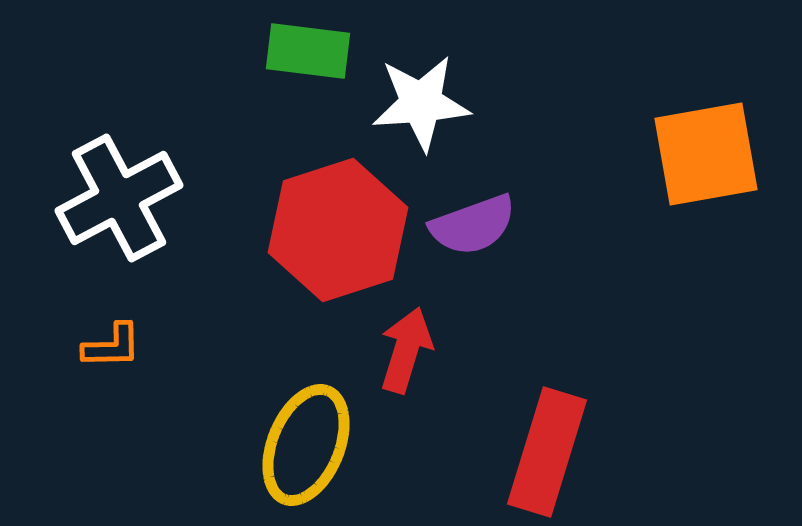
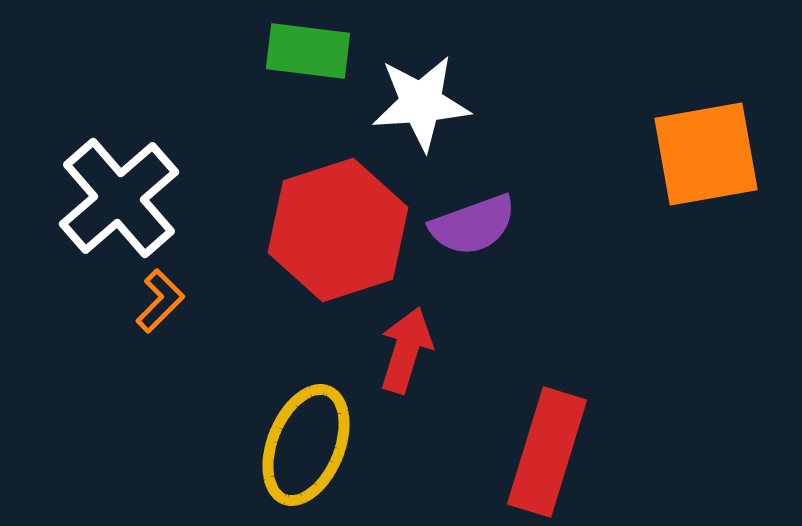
white cross: rotated 13 degrees counterclockwise
orange L-shape: moved 48 px right, 45 px up; rotated 44 degrees counterclockwise
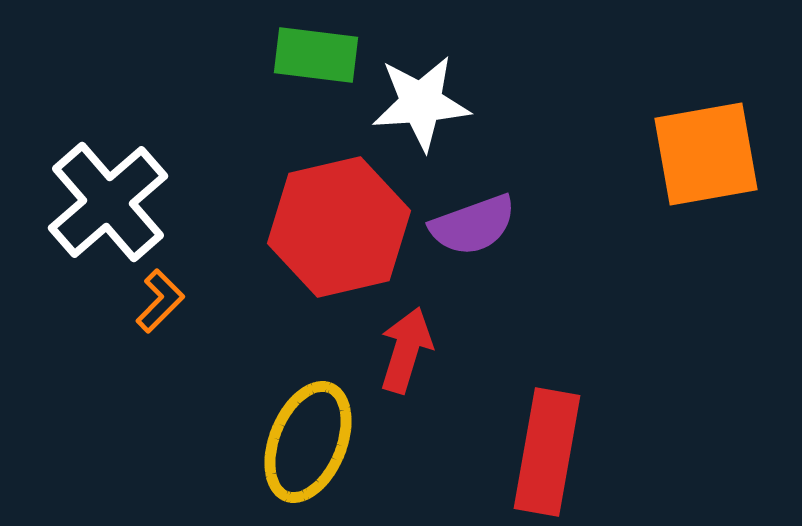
green rectangle: moved 8 px right, 4 px down
white cross: moved 11 px left, 4 px down
red hexagon: moved 1 px right, 3 px up; rotated 5 degrees clockwise
yellow ellipse: moved 2 px right, 3 px up
red rectangle: rotated 7 degrees counterclockwise
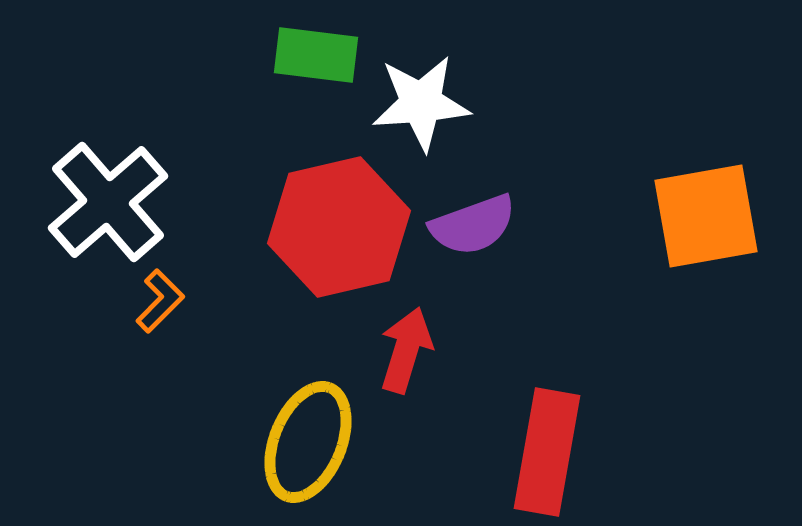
orange square: moved 62 px down
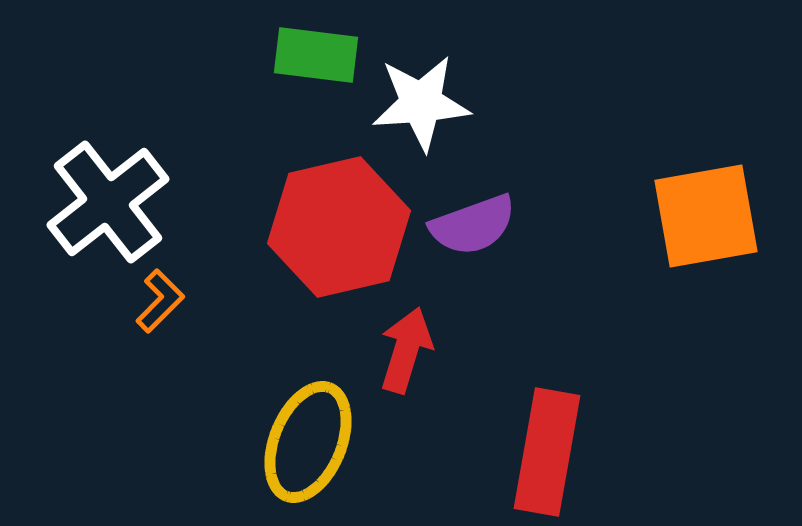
white cross: rotated 3 degrees clockwise
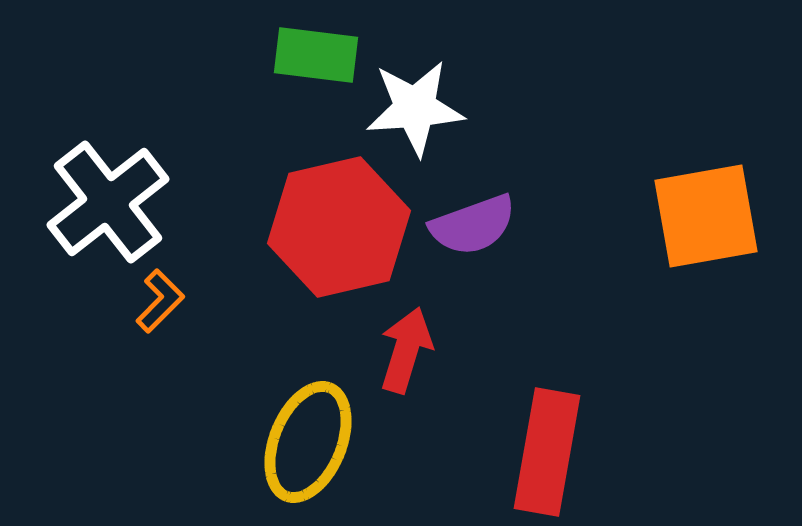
white star: moved 6 px left, 5 px down
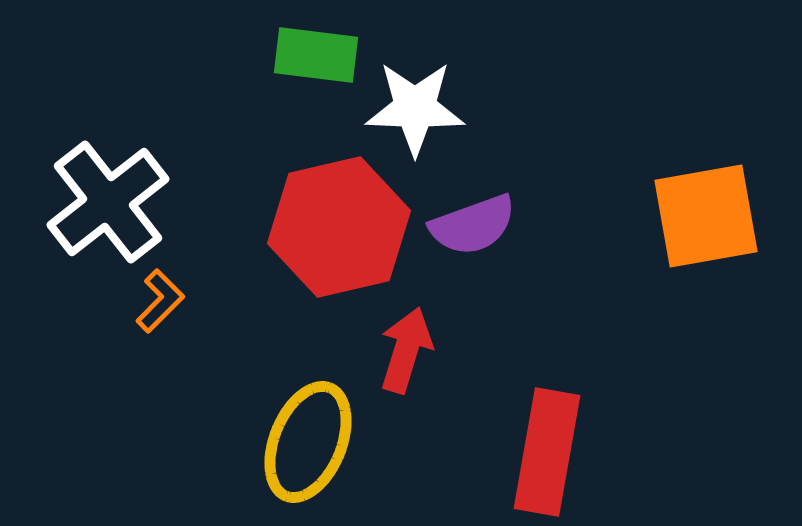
white star: rotated 6 degrees clockwise
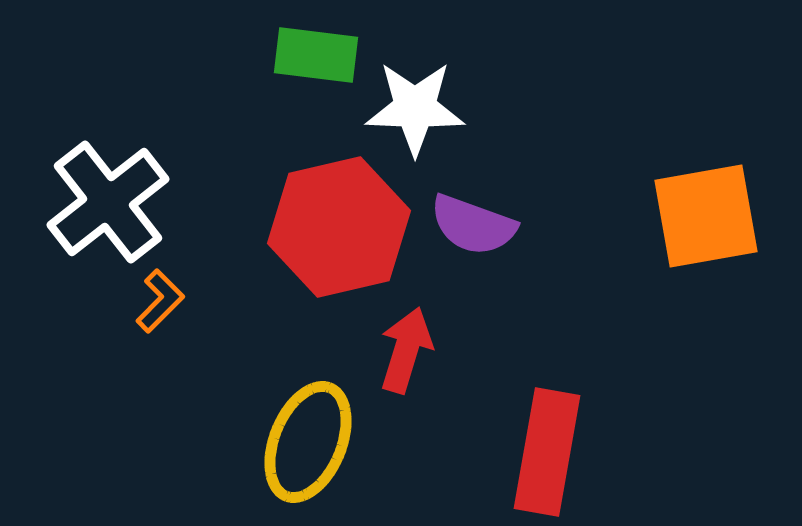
purple semicircle: rotated 40 degrees clockwise
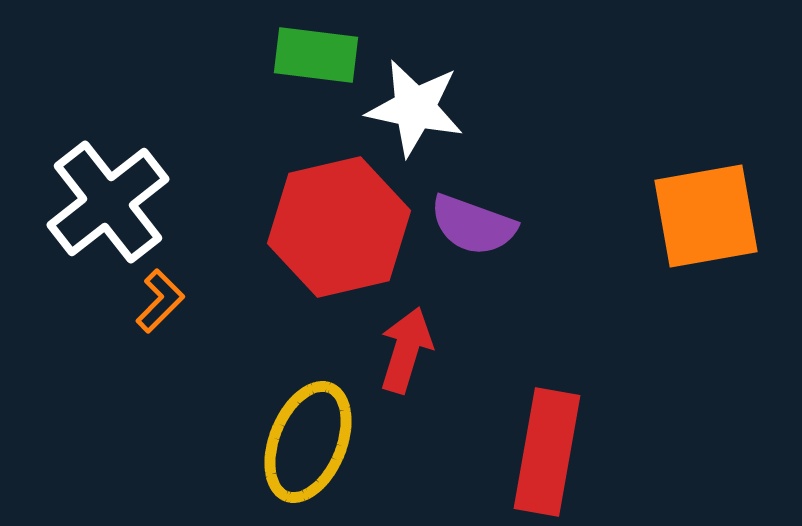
white star: rotated 10 degrees clockwise
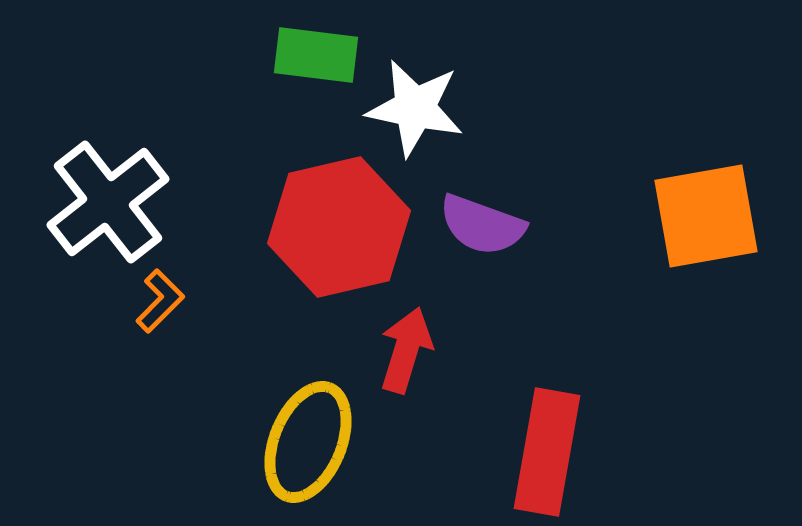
purple semicircle: moved 9 px right
